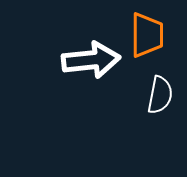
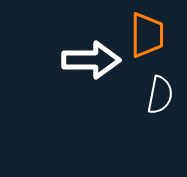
white arrow: rotated 6 degrees clockwise
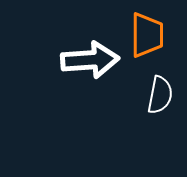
white arrow: moved 1 px left; rotated 4 degrees counterclockwise
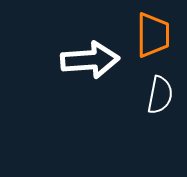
orange trapezoid: moved 6 px right
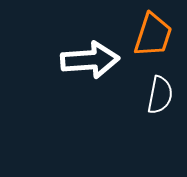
orange trapezoid: rotated 18 degrees clockwise
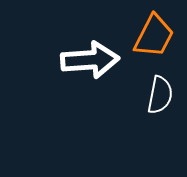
orange trapezoid: moved 1 px right, 1 px down; rotated 9 degrees clockwise
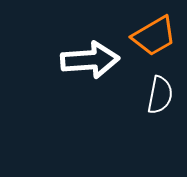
orange trapezoid: rotated 33 degrees clockwise
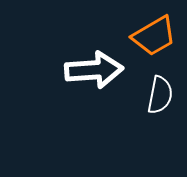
white arrow: moved 4 px right, 10 px down
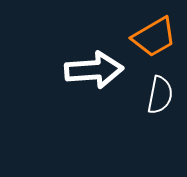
orange trapezoid: moved 1 px down
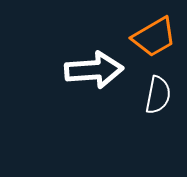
white semicircle: moved 2 px left
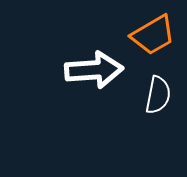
orange trapezoid: moved 1 px left, 2 px up
